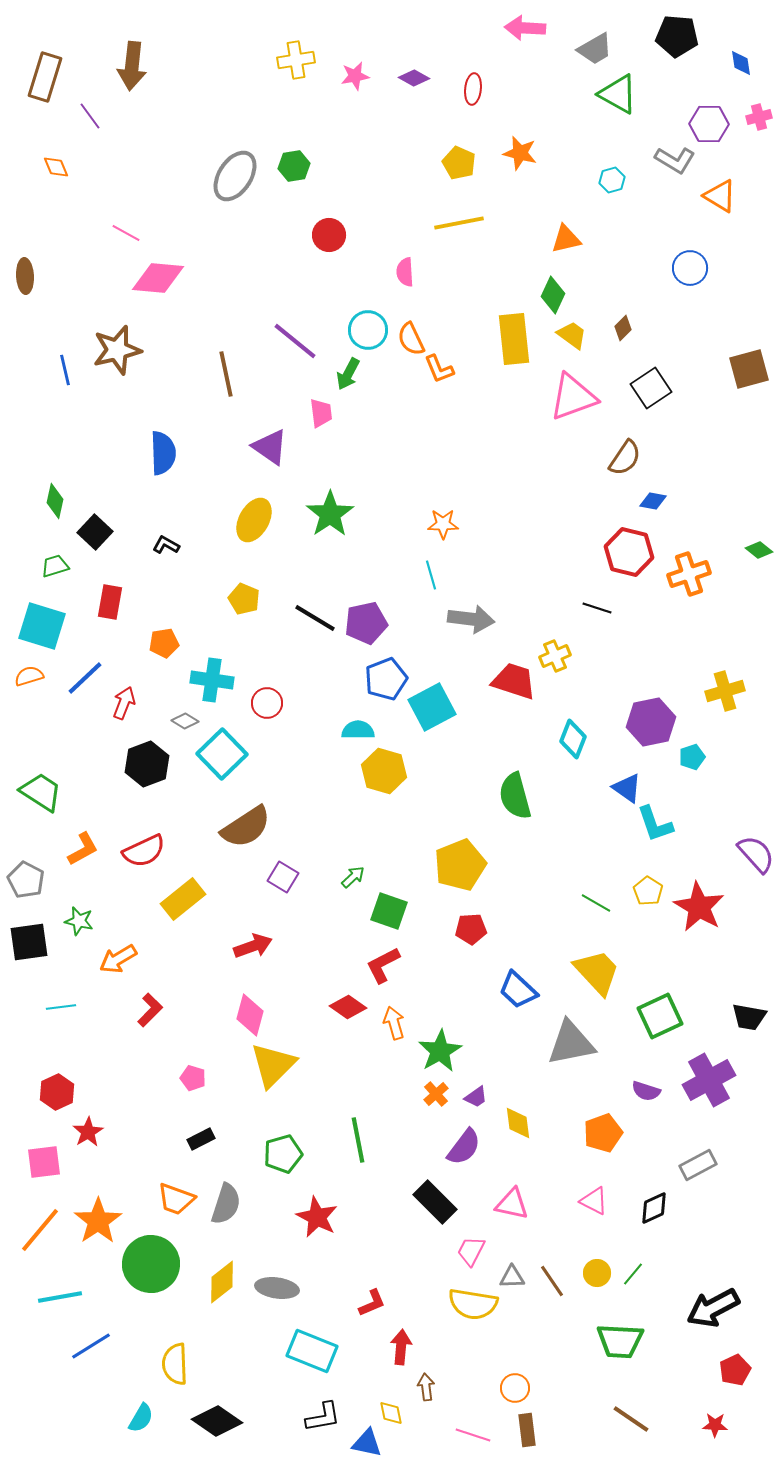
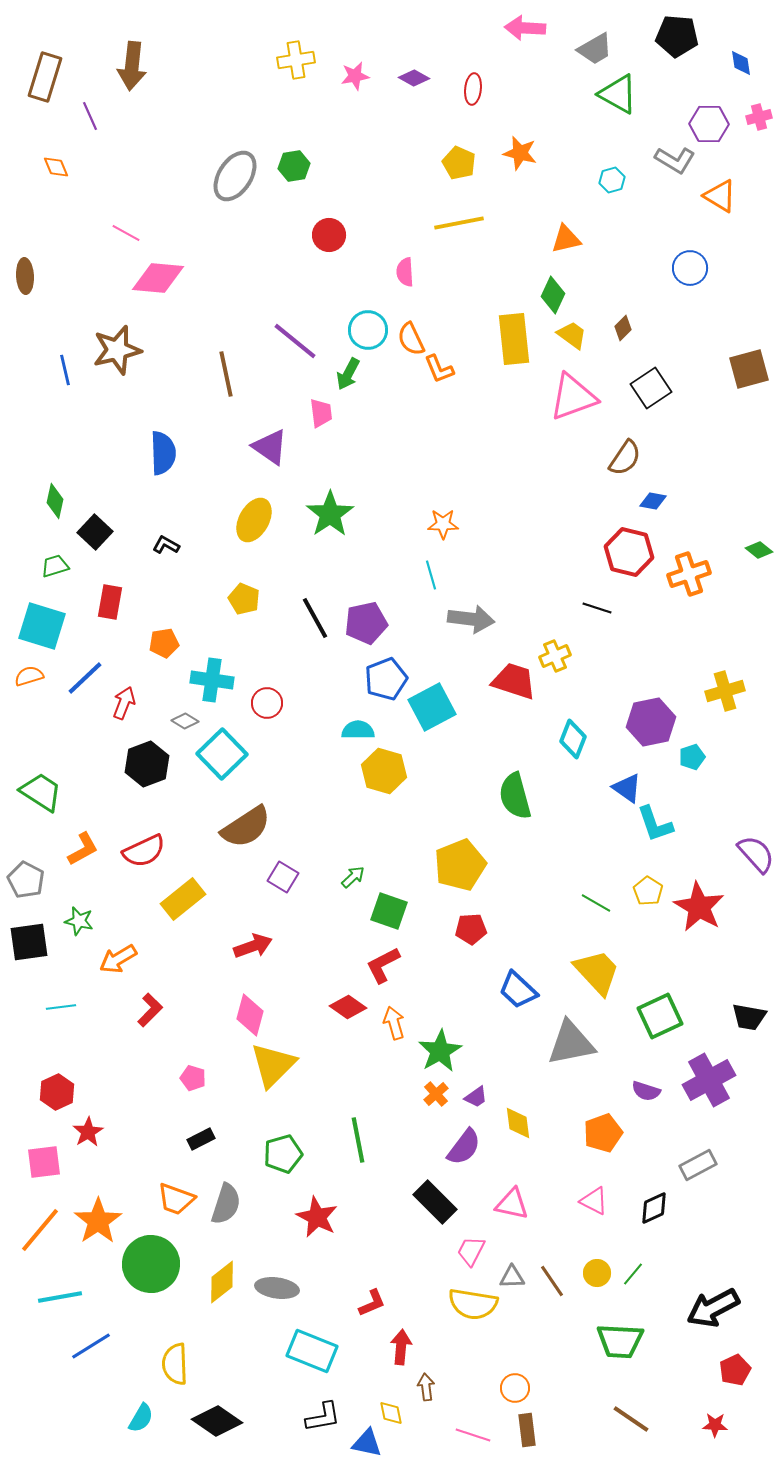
purple line at (90, 116): rotated 12 degrees clockwise
black line at (315, 618): rotated 30 degrees clockwise
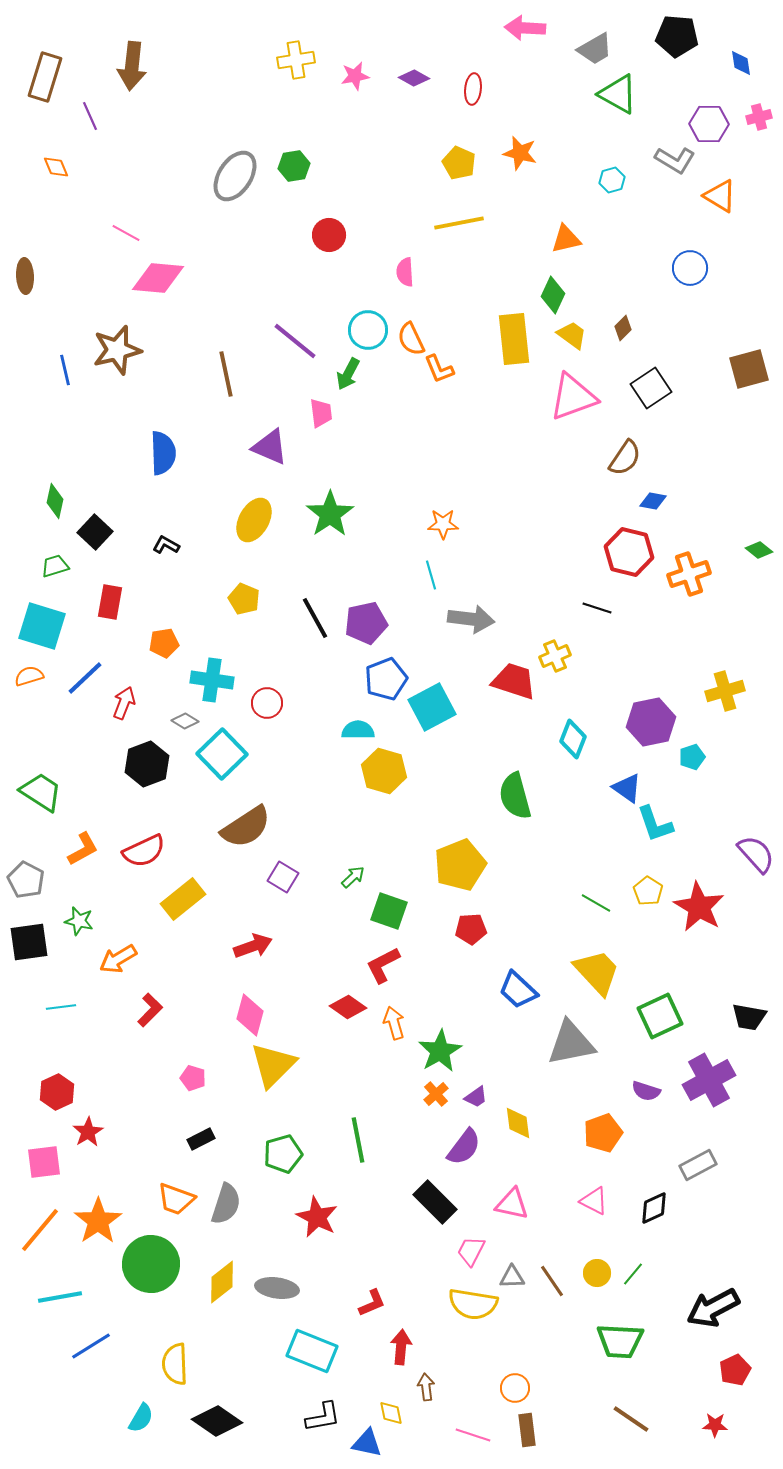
purple triangle at (270, 447): rotated 12 degrees counterclockwise
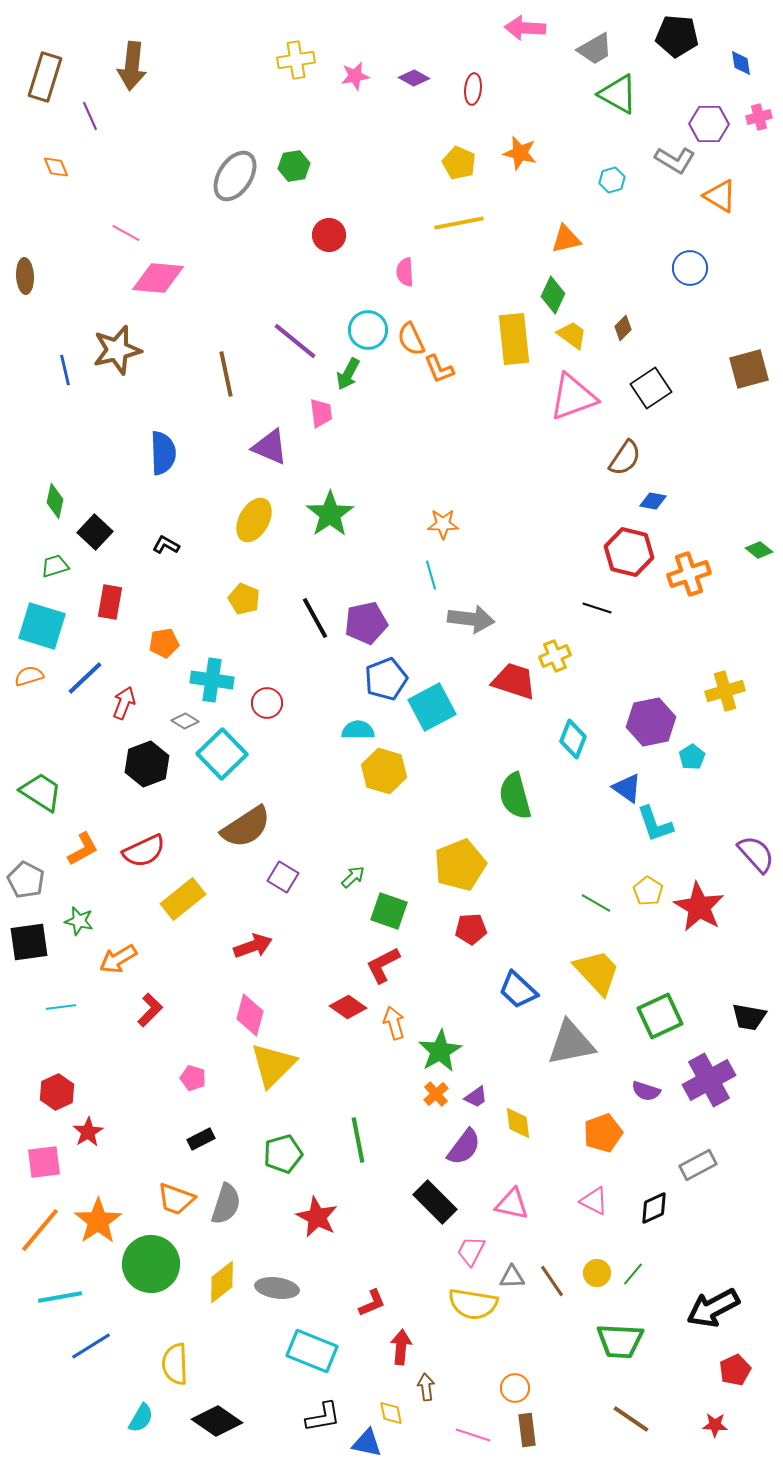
cyan pentagon at (692, 757): rotated 15 degrees counterclockwise
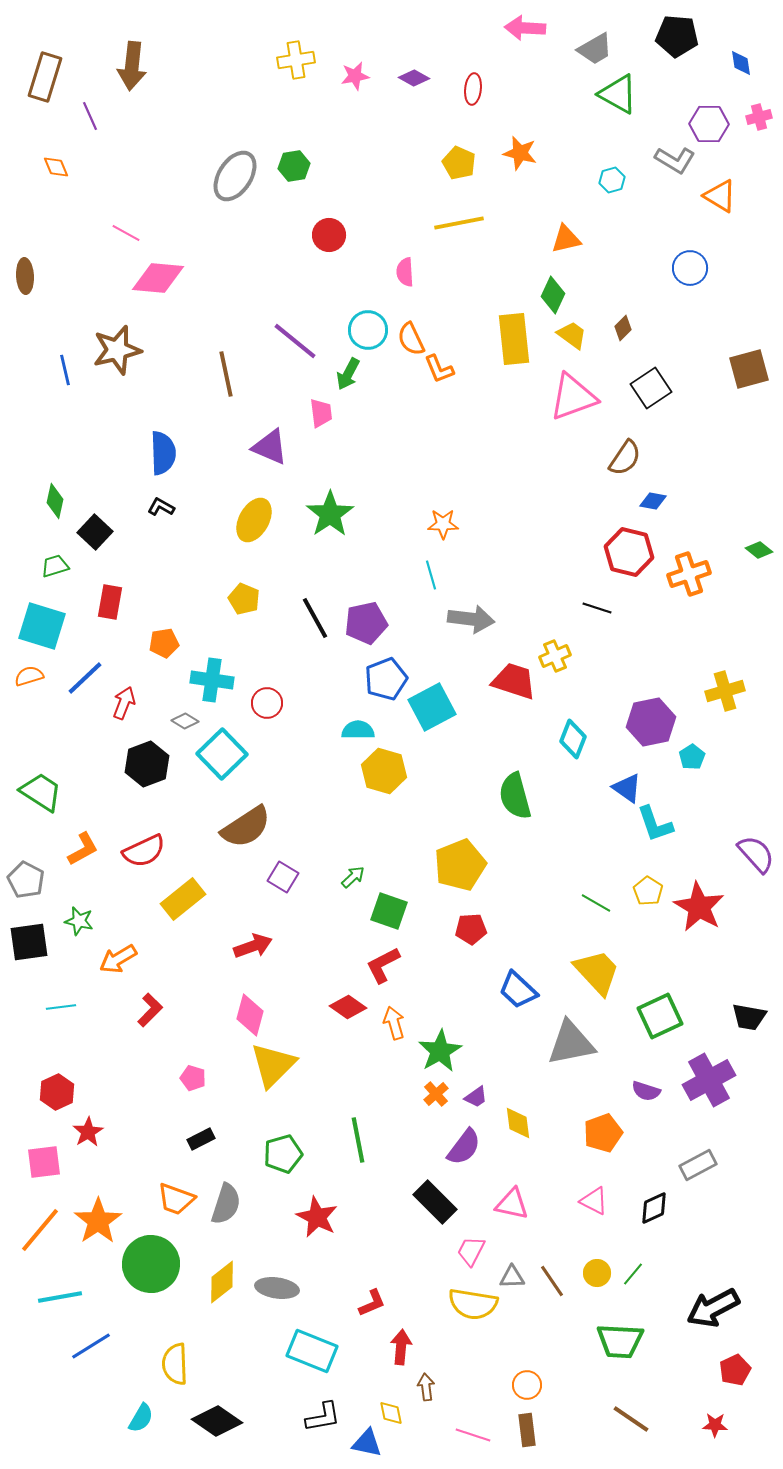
black L-shape at (166, 545): moved 5 px left, 38 px up
orange circle at (515, 1388): moved 12 px right, 3 px up
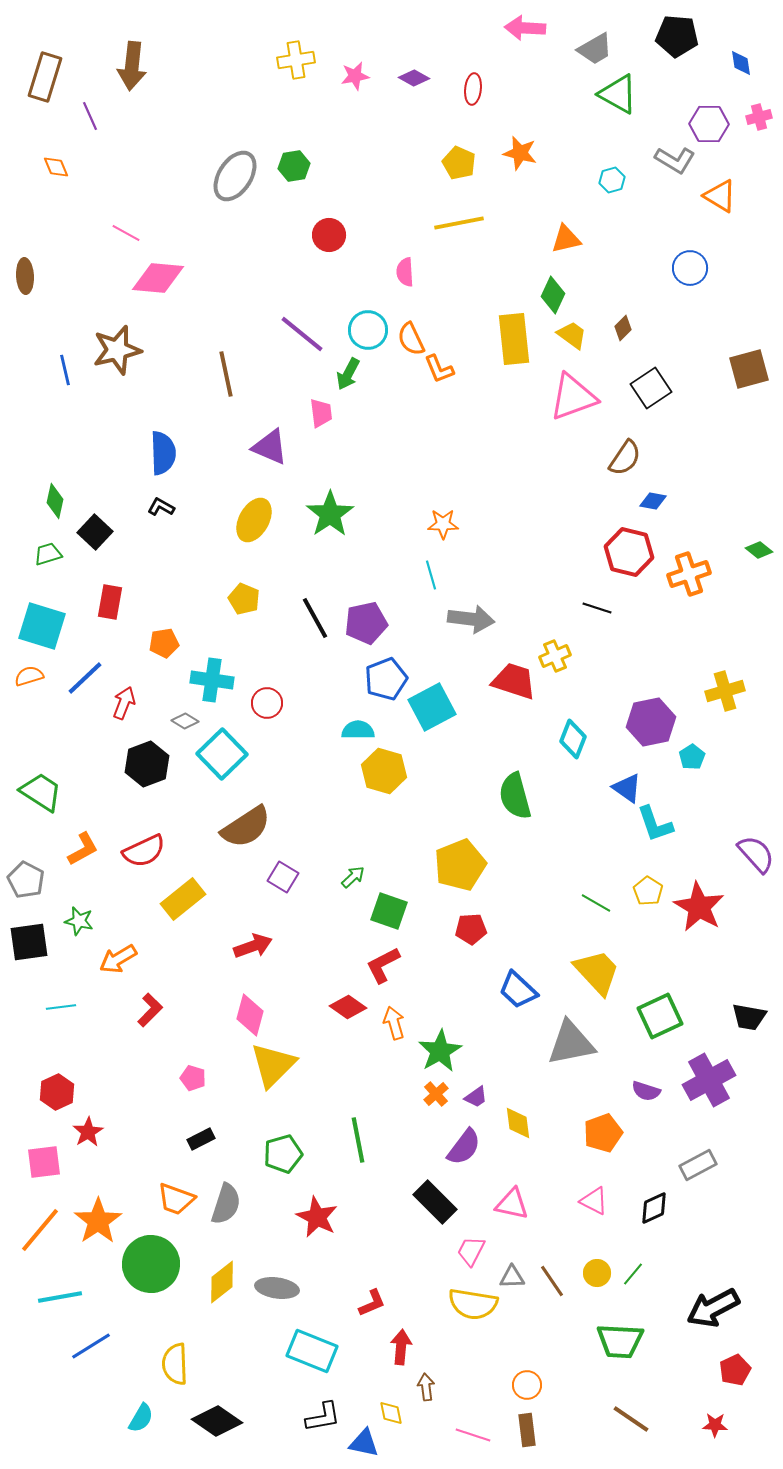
purple line at (295, 341): moved 7 px right, 7 px up
green trapezoid at (55, 566): moved 7 px left, 12 px up
blue triangle at (367, 1443): moved 3 px left
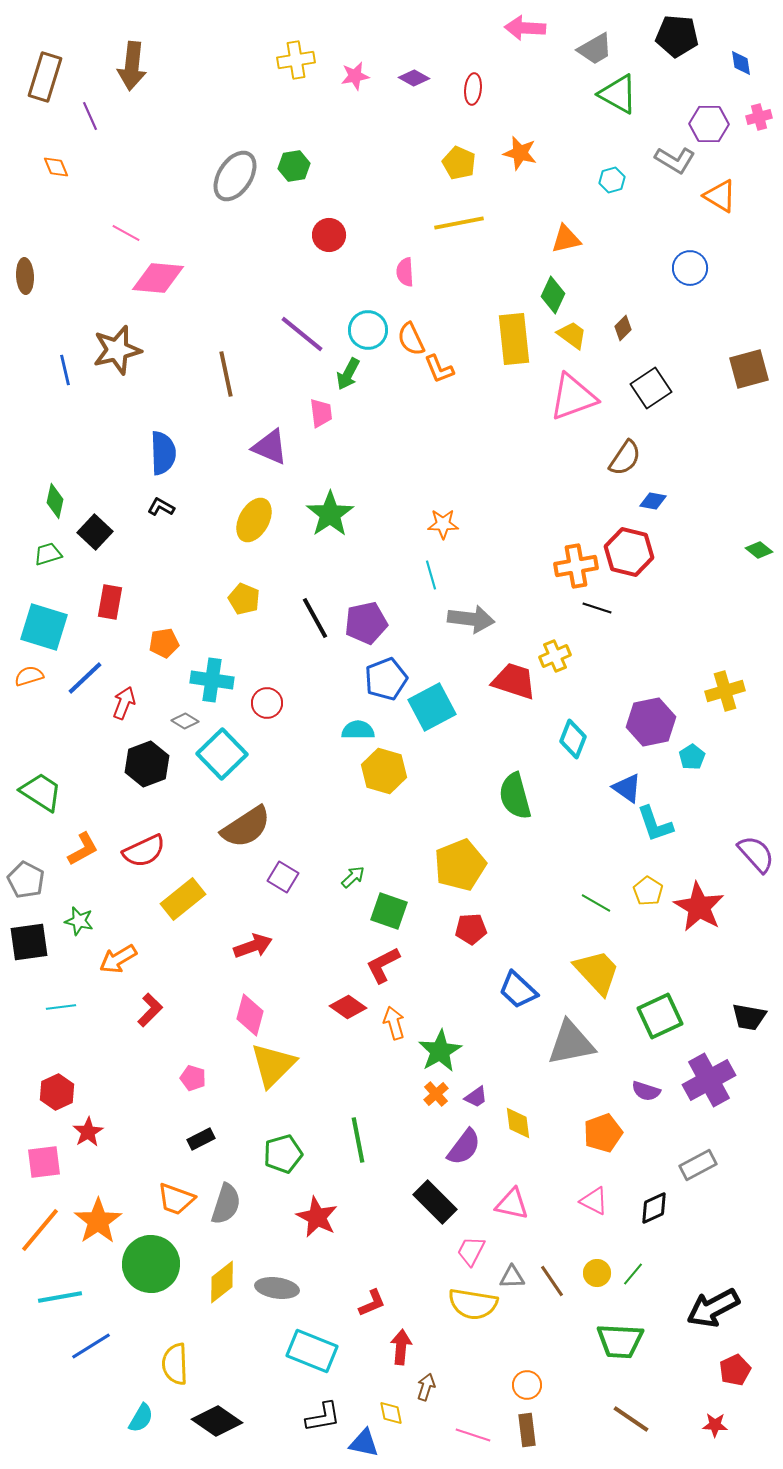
orange cross at (689, 574): moved 113 px left, 8 px up; rotated 9 degrees clockwise
cyan square at (42, 626): moved 2 px right, 1 px down
brown arrow at (426, 1387): rotated 24 degrees clockwise
